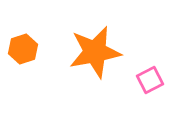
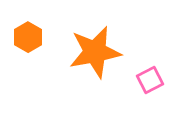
orange hexagon: moved 5 px right, 12 px up; rotated 12 degrees counterclockwise
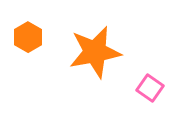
pink square: moved 8 px down; rotated 28 degrees counterclockwise
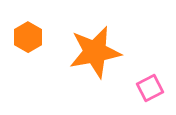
pink square: rotated 28 degrees clockwise
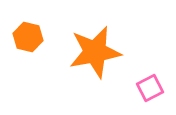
orange hexagon: rotated 16 degrees counterclockwise
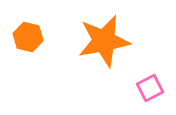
orange star: moved 9 px right, 11 px up
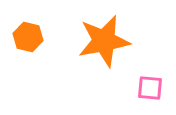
pink square: rotated 32 degrees clockwise
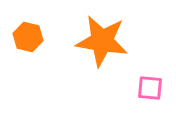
orange star: moved 2 px left; rotated 20 degrees clockwise
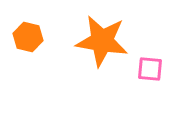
pink square: moved 19 px up
